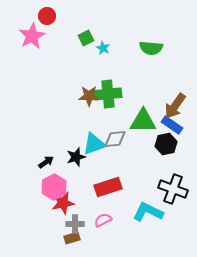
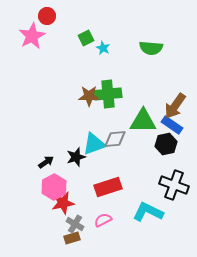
black cross: moved 1 px right, 4 px up
gray cross: rotated 30 degrees clockwise
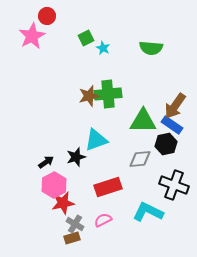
brown star: rotated 15 degrees counterclockwise
gray diamond: moved 25 px right, 20 px down
cyan triangle: moved 2 px right, 4 px up
pink hexagon: moved 2 px up
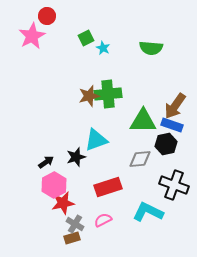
blue rectangle: rotated 15 degrees counterclockwise
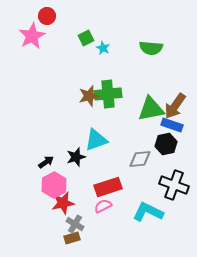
green triangle: moved 8 px right, 12 px up; rotated 12 degrees counterclockwise
pink semicircle: moved 14 px up
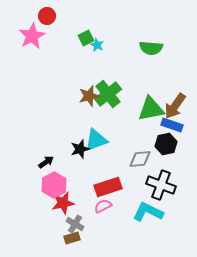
cyan star: moved 6 px left, 3 px up
green cross: rotated 32 degrees counterclockwise
black star: moved 4 px right, 8 px up
black cross: moved 13 px left
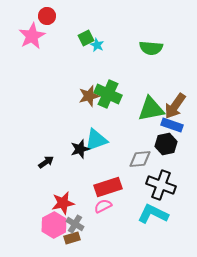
green cross: rotated 28 degrees counterclockwise
pink hexagon: moved 40 px down
cyan L-shape: moved 5 px right, 2 px down
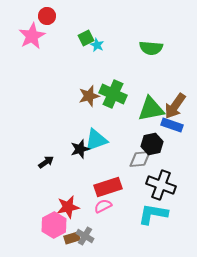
green cross: moved 5 px right
black hexagon: moved 14 px left
red star: moved 5 px right, 4 px down
cyan L-shape: rotated 16 degrees counterclockwise
gray cross: moved 10 px right, 12 px down
